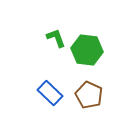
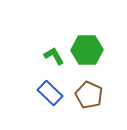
green L-shape: moved 2 px left, 18 px down; rotated 10 degrees counterclockwise
green hexagon: rotated 8 degrees counterclockwise
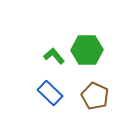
green L-shape: rotated 10 degrees counterclockwise
brown pentagon: moved 6 px right, 1 px down
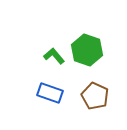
green hexagon: rotated 20 degrees clockwise
blue rectangle: rotated 25 degrees counterclockwise
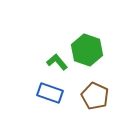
green L-shape: moved 3 px right, 6 px down
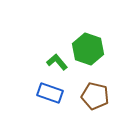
green hexagon: moved 1 px right, 1 px up
brown pentagon: rotated 12 degrees counterclockwise
